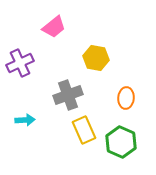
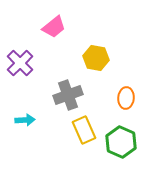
purple cross: rotated 20 degrees counterclockwise
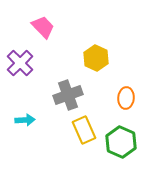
pink trapezoid: moved 11 px left; rotated 95 degrees counterclockwise
yellow hexagon: rotated 15 degrees clockwise
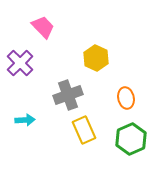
orange ellipse: rotated 15 degrees counterclockwise
green hexagon: moved 10 px right, 3 px up; rotated 12 degrees clockwise
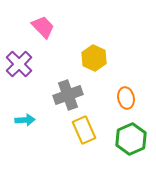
yellow hexagon: moved 2 px left
purple cross: moved 1 px left, 1 px down
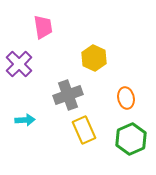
pink trapezoid: rotated 35 degrees clockwise
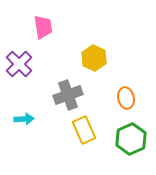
cyan arrow: moved 1 px left, 1 px up
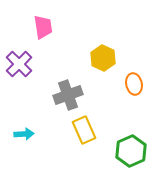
yellow hexagon: moved 9 px right
orange ellipse: moved 8 px right, 14 px up
cyan arrow: moved 15 px down
green hexagon: moved 12 px down
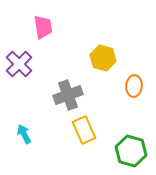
yellow hexagon: rotated 10 degrees counterclockwise
orange ellipse: moved 2 px down; rotated 15 degrees clockwise
cyan arrow: rotated 114 degrees counterclockwise
green hexagon: rotated 20 degrees counterclockwise
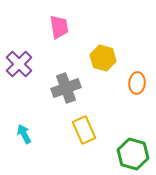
pink trapezoid: moved 16 px right
orange ellipse: moved 3 px right, 3 px up
gray cross: moved 2 px left, 7 px up
green hexagon: moved 2 px right, 3 px down
